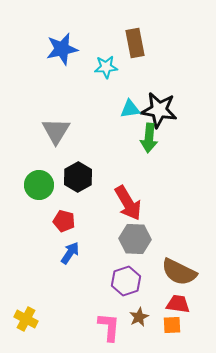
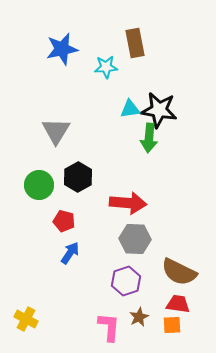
red arrow: rotated 54 degrees counterclockwise
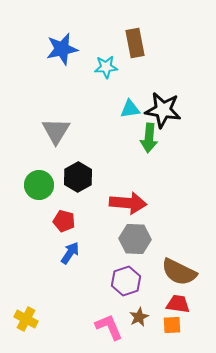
black star: moved 4 px right
pink L-shape: rotated 28 degrees counterclockwise
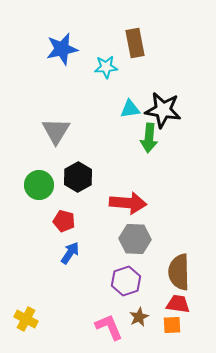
brown semicircle: rotated 63 degrees clockwise
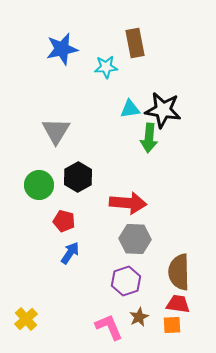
yellow cross: rotated 20 degrees clockwise
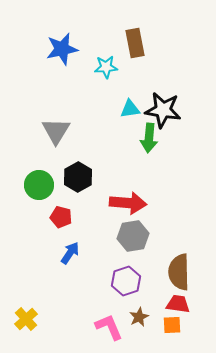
red pentagon: moved 3 px left, 4 px up
gray hexagon: moved 2 px left, 3 px up; rotated 12 degrees counterclockwise
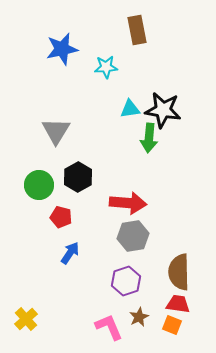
brown rectangle: moved 2 px right, 13 px up
orange square: rotated 24 degrees clockwise
